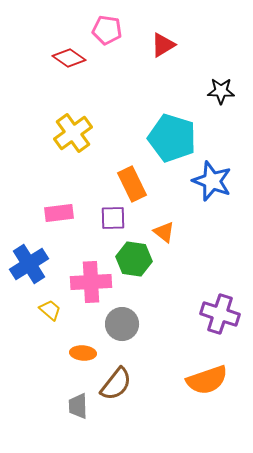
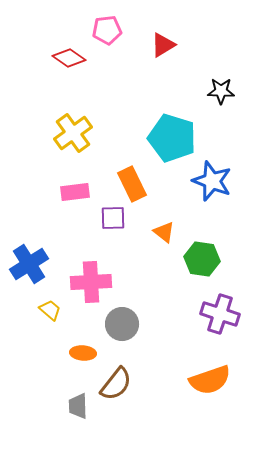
pink pentagon: rotated 16 degrees counterclockwise
pink rectangle: moved 16 px right, 21 px up
green hexagon: moved 68 px right
orange semicircle: moved 3 px right
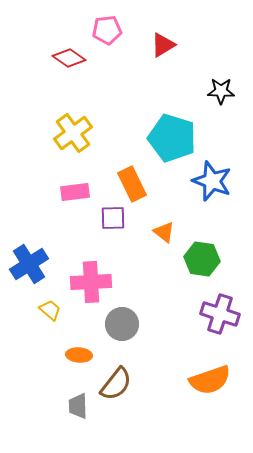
orange ellipse: moved 4 px left, 2 px down
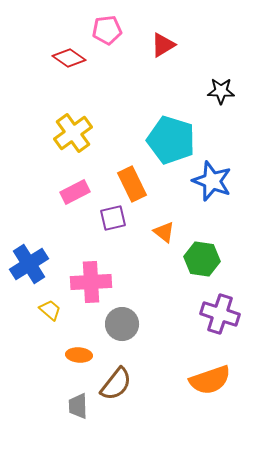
cyan pentagon: moved 1 px left, 2 px down
pink rectangle: rotated 20 degrees counterclockwise
purple square: rotated 12 degrees counterclockwise
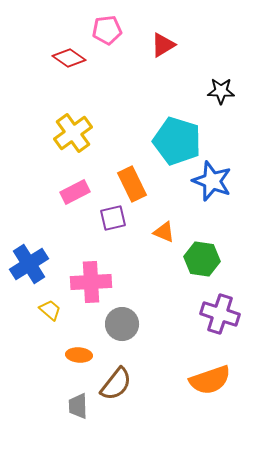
cyan pentagon: moved 6 px right, 1 px down
orange triangle: rotated 15 degrees counterclockwise
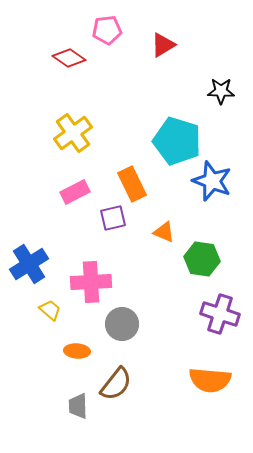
orange ellipse: moved 2 px left, 4 px up
orange semicircle: rotated 24 degrees clockwise
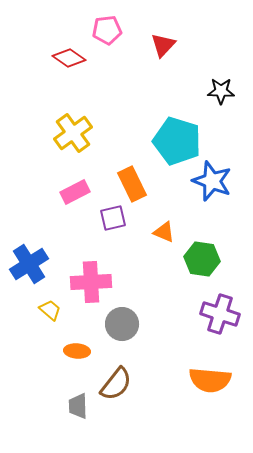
red triangle: rotated 16 degrees counterclockwise
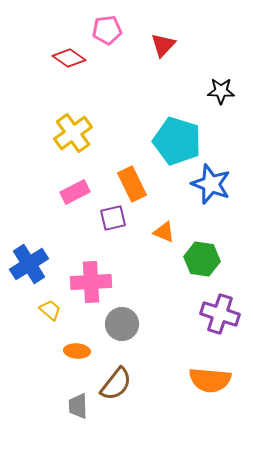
blue star: moved 1 px left, 3 px down
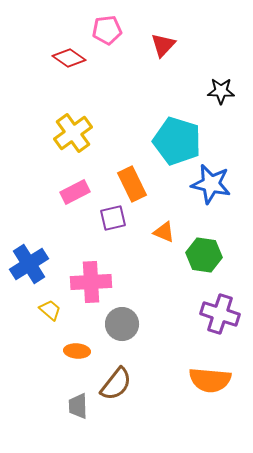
blue star: rotated 9 degrees counterclockwise
green hexagon: moved 2 px right, 4 px up
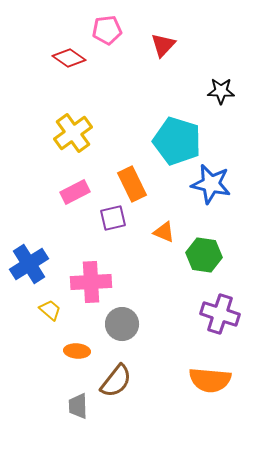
brown semicircle: moved 3 px up
